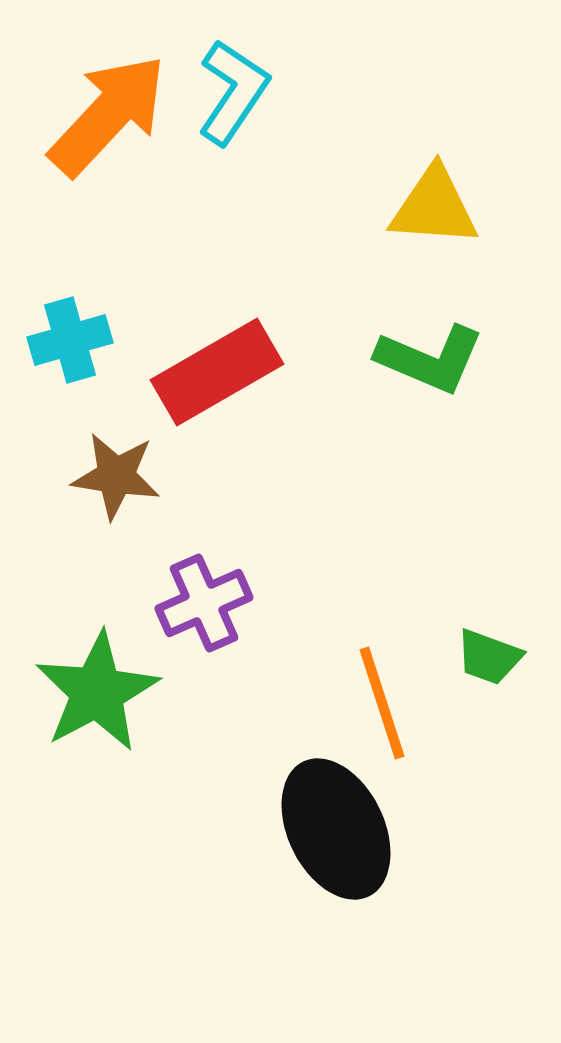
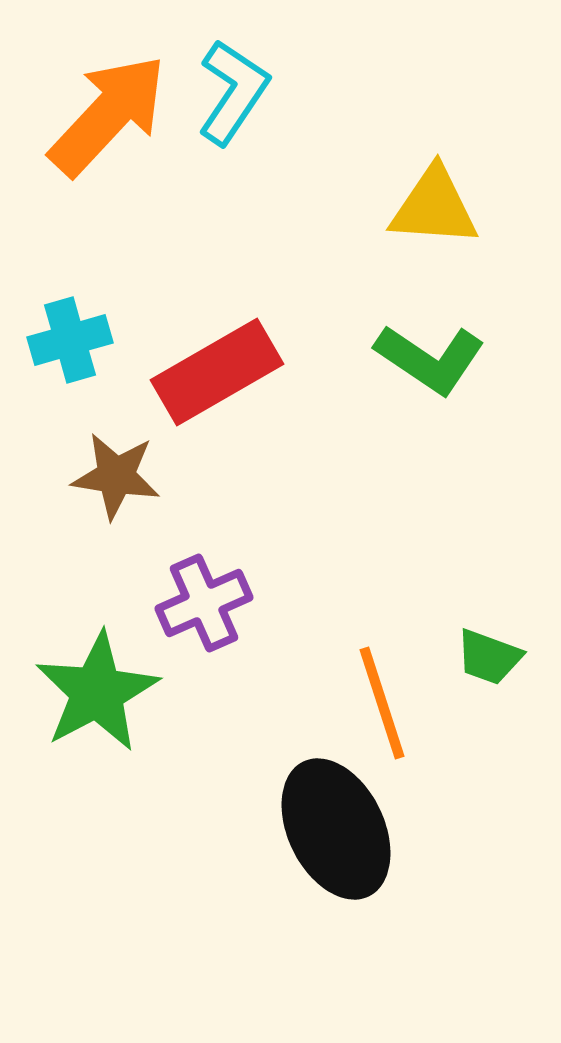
green L-shape: rotated 11 degrees clockwise
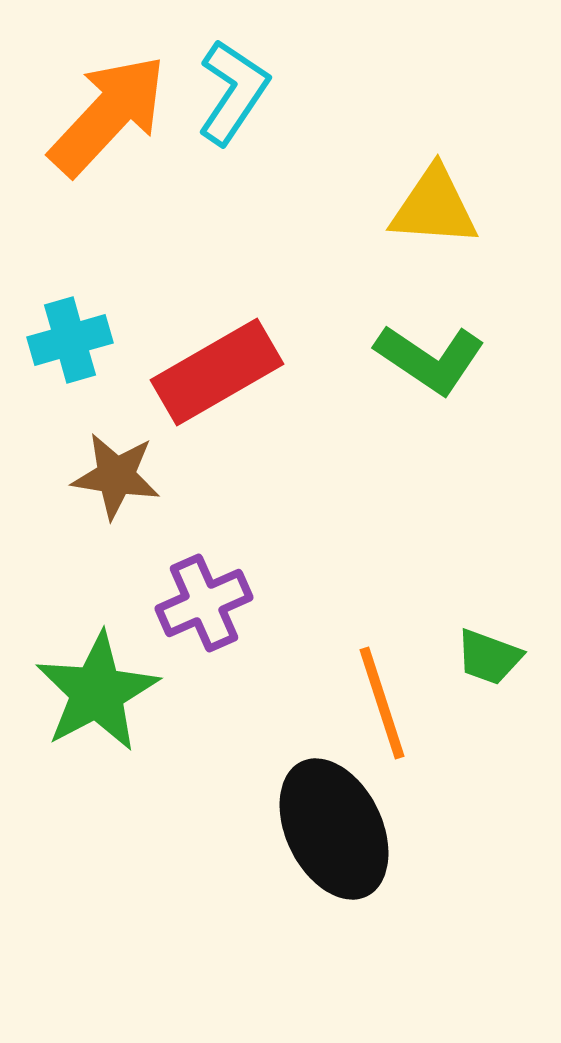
black ellipse: moved 2 px left
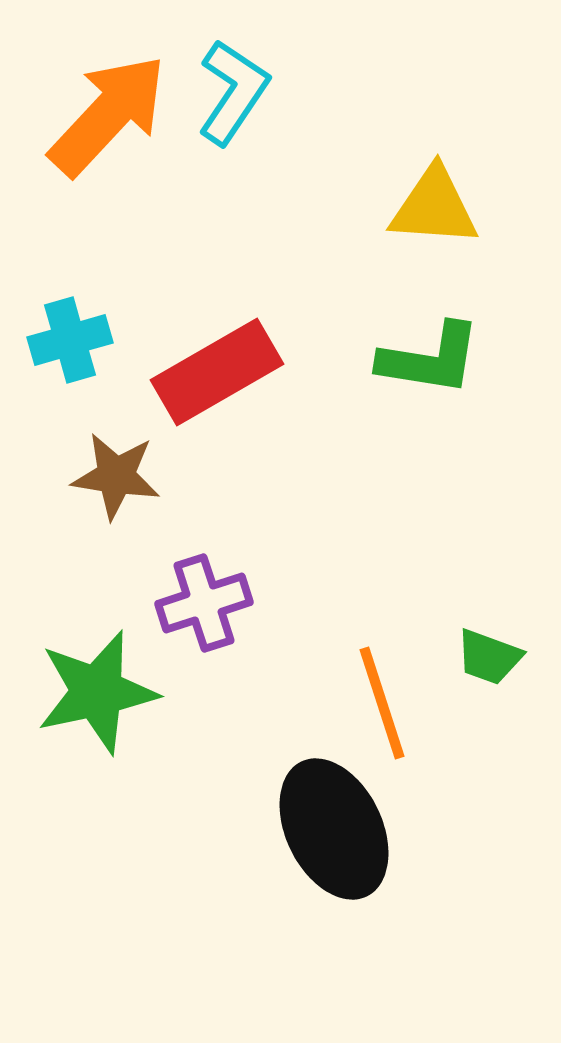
green L-shape: rotated 25 degrees counterclockwise
purple cross: rotated 6 degrees clockwise
green star: rotated 16 degrees clockwise
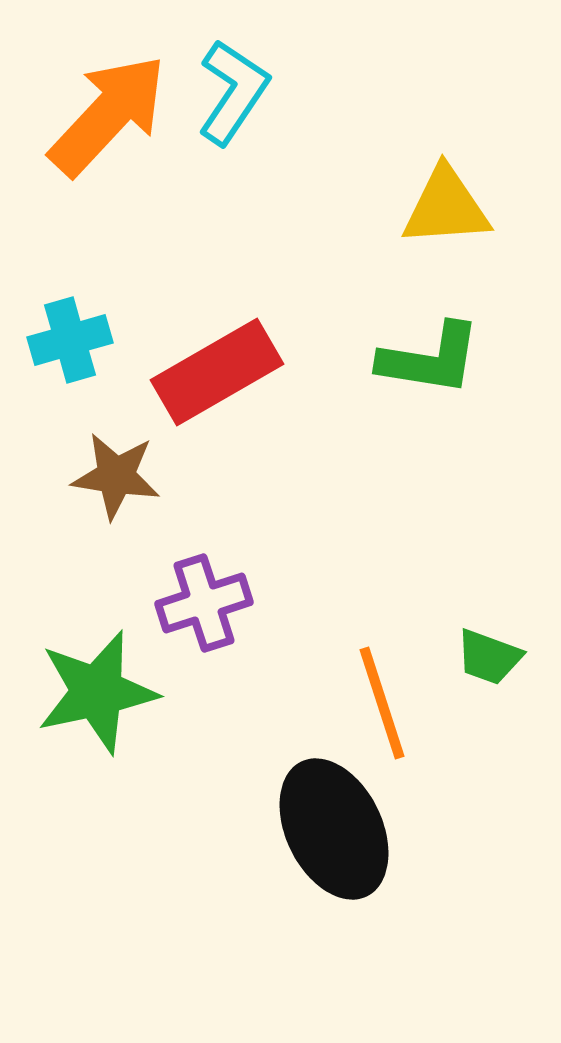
yellow triangle: moved 12 px right; rotated 8 degrees counterclockwise
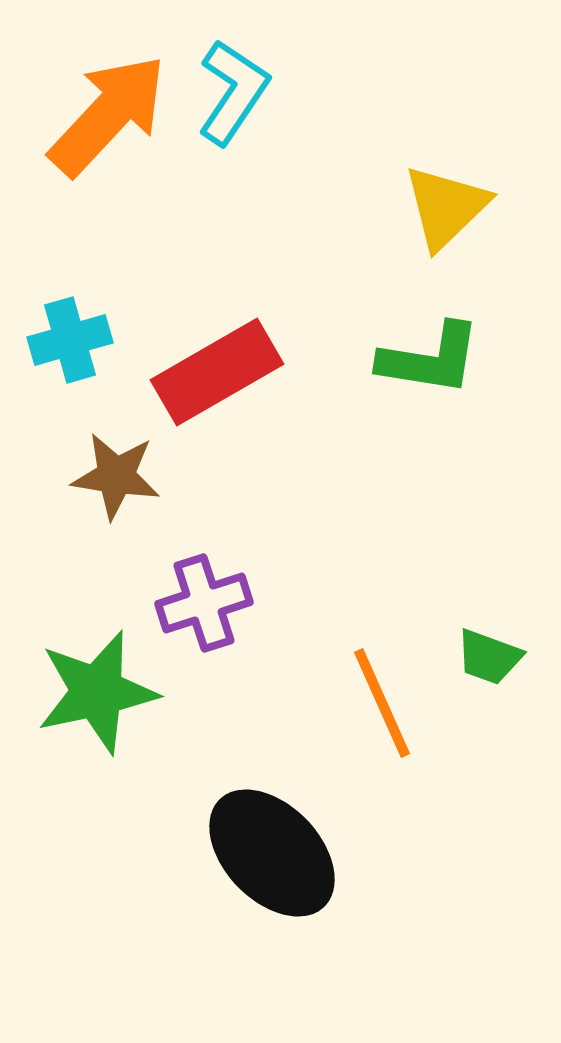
yellow triangle: rotated 40 degrees counterclockwise
orange line: rotated 6 degrees counterclockwise
black ellipse: moved 62 px left, 24 px down; rotated 18 degrees counterclockwise
